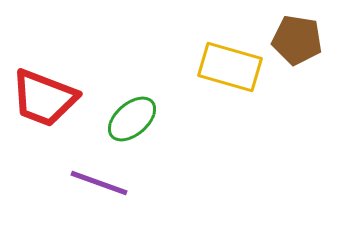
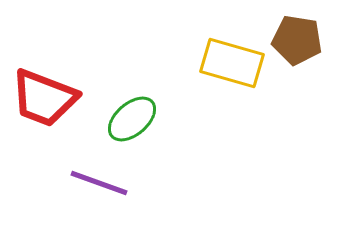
yellow rectangle: moved 2 px right, 4 px up
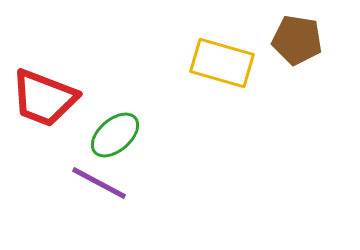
yellow rectangle: moved 10 px left
green ellipse: moved 17 px left, 16 px down
purple line: rotated 8 degrees clockwise
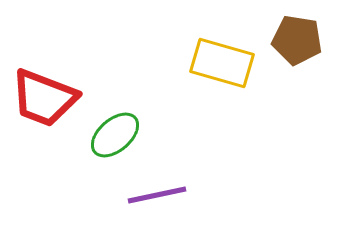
purple line: moved 58 px right, 12 px down; rotated 40 degrees counterclockwise
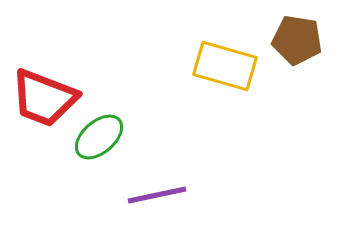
yellow rectangle: moved 3 px right, 3 px down
green ellipse: moved 16 px left, 2 px down
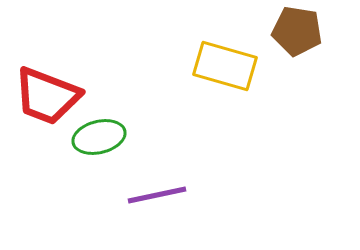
brown pentagon: moved 9 px up
red trapezoid: moved 3 px right, 2 px up
green ellipse: rotated 27 degrees clockwise
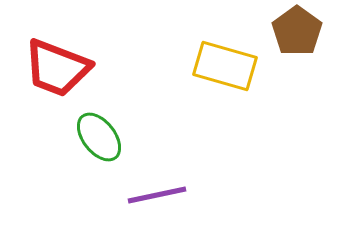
brown pentagon: rotated 27 degrees clockwise
red trapezoid: moved 10 px right, 28 px up
green ellipse: rotated 66 degrees clockwise
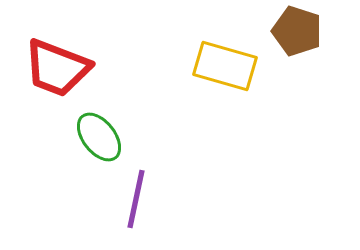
brown pentagon: rotated 18 degrees counterclockwise
purple line: moved 21 px left, 4 px down; rotated 66 degrees counterclockwise
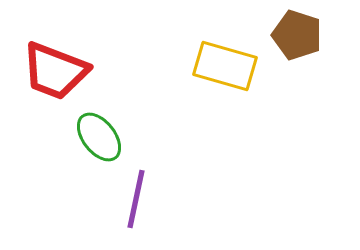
brown pentagon: moved 4 px down
red trapezoid: moved 2 px left, 3 px down
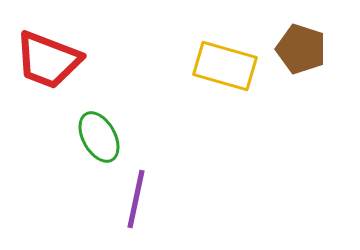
brown pentagon: moved 4 px right, 14 px down
red trapezoid: moved 7 px left, 11 px up
green ellipse: rotated 9 degrees clockwise
